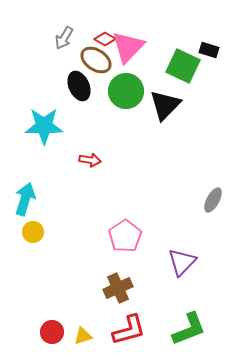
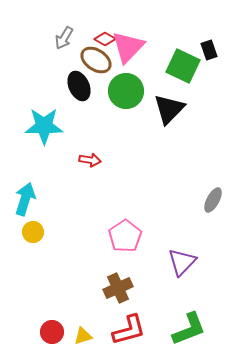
black rectangle: rotated 54 degrees clockwise
black triangle: moved 4 px right, 4 px down
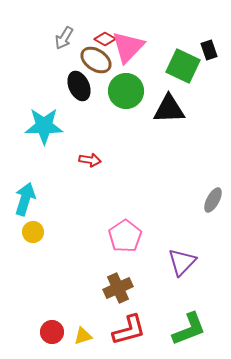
black triangle: rotated 44 degrees clockwise
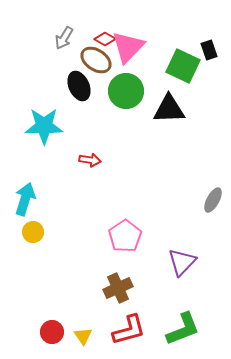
green L-shape: moved 6 px left
yellow triangle: rotated 48 degrees counterclockwise
